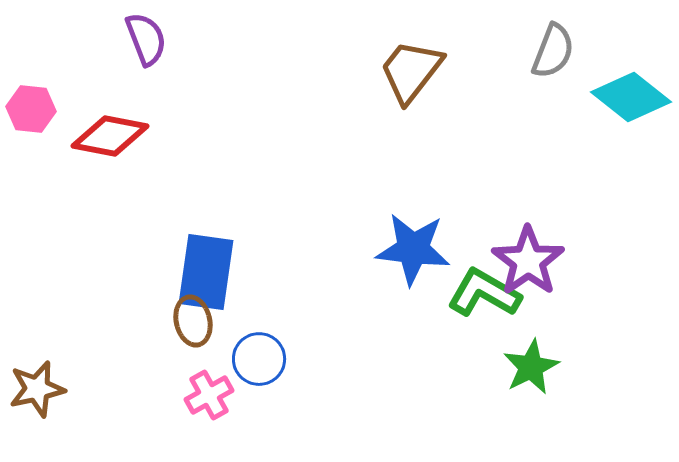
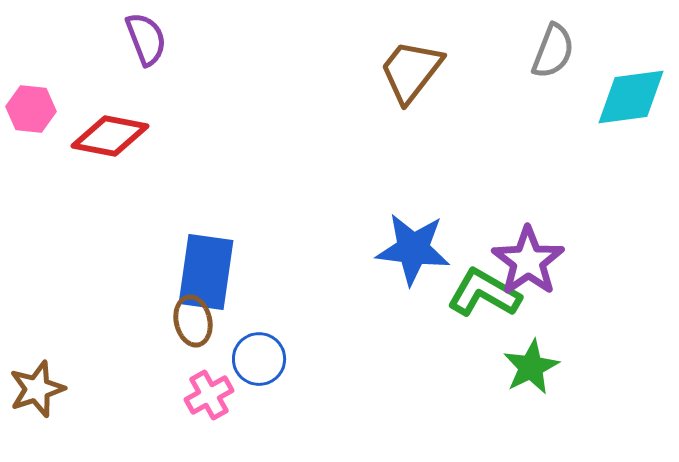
cyan diamond: rotated 46 degrees counterclockwise
brown star: rotated 6 degrees counterclockwise
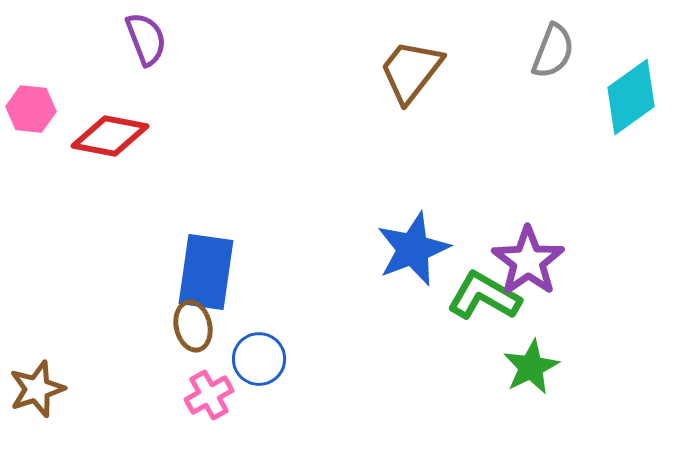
cyan diamond: rotated 28 degrees counterclockwise
blue star: rotated 28 degrees counterclockwise
green L-shape: moved 3 px down
brown ellipse: moved 5 px down
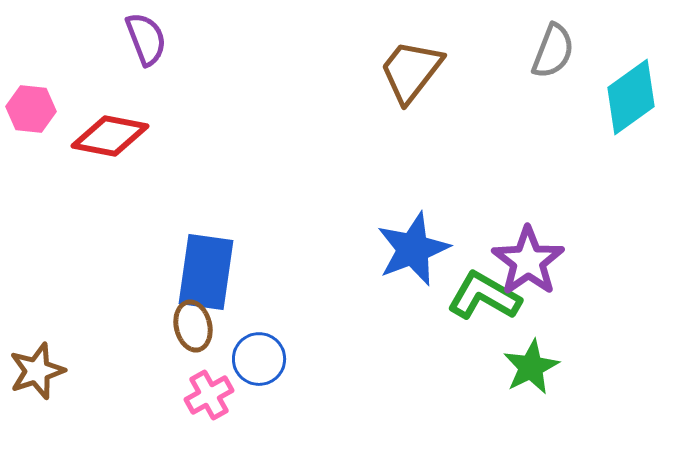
brown star: moved 18 px up
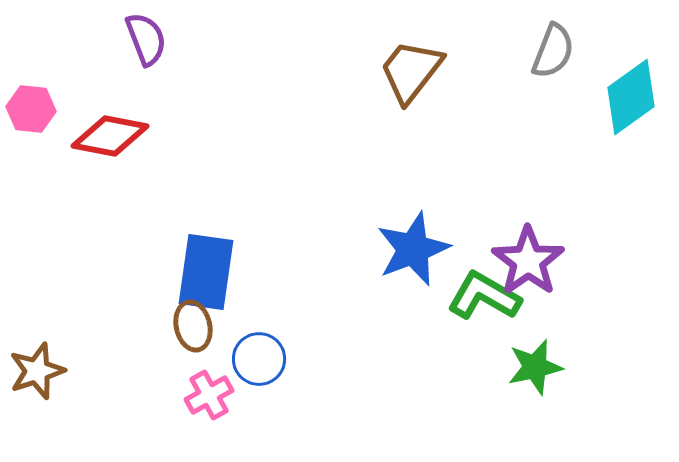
green star: moved 4 px right; rotated 14 degrees clockwise
